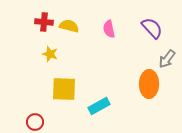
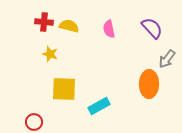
red circle: moved 1 px left
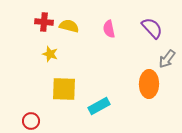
red circle: moved 3 px left, 1 px up
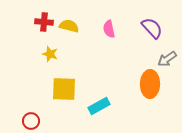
gray arrow: rotated 18 degrees clockwise
orange ellipse: moved 1 px right
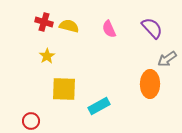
red cross: rotated 12 degrees clockwise
pink semicircle: rotated 12 degrees counterclockwise
yellow star: moved 3 px left, 2 px down; rotated 21 degrees clockwise
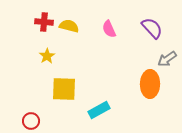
red cross: rotated 12 degrees counterclockwise
cyan rectangle: moved 4 px down
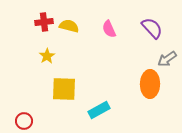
red cross: rotated 12 degrees counterclockwise
red circle: moved 7 px left
